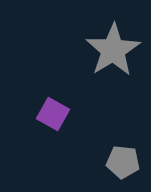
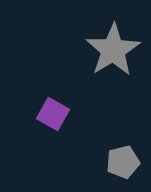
gray pentagon: rotated 20 degrees counterclockwise
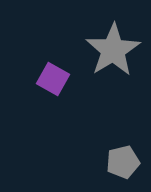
purple square: moved 35 px up
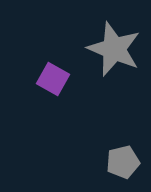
gray star: moved 1 px right, 1 px up; rotated 18 degrees counterclockwise
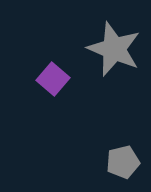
purple square: rotated 12 degrees clockwise
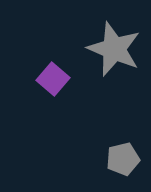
gray pentagon: moved 3 px up
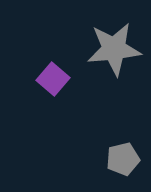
gray star: rotated 28 degrees counterclockwise
